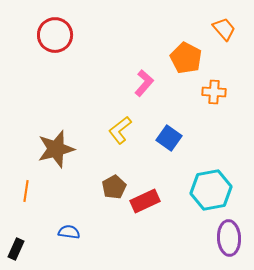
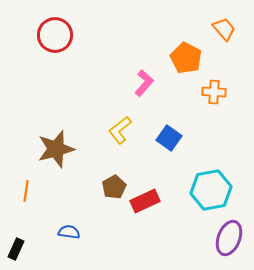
purple ellipse: rotated 24 degrees clockwise
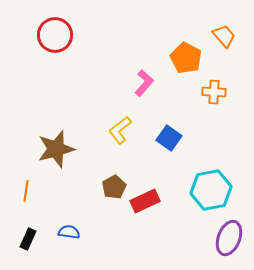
orange trapezoid: moved 7 px down
black rectangle: moved 12 px right, 10 px up
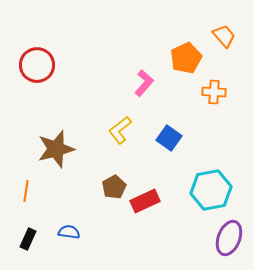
red circle: moved 18 px left, 30 px down
orange pentagon: rotated 20 degrees clockwise
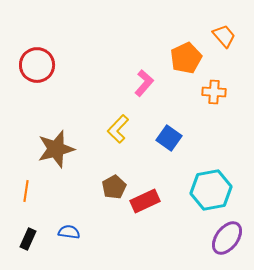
yellow L-shape: moved 2 px left, 1 px up; rotated 8 degrees counterclockwise
purple ellipse: moved 2 px left; rotated 16 degrees clockwise
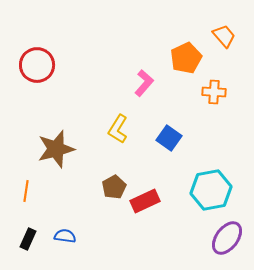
yellow L-shape: rotated 12 degrees counterclockwise
blue semicircle: moved 4 px left, 4 px down
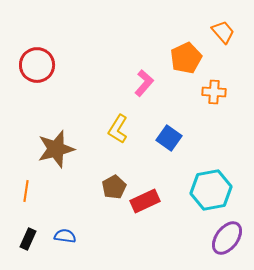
orange trapezoid: moved 1 px left, 4 px up
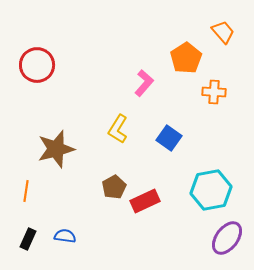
orange pentagon: rotated 8 degrees counterclockwise
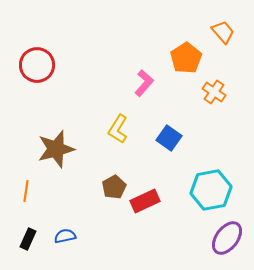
orange cross: rotated 30 degrees clockwise
blue semicircle: rotated 20 degrees counterclockwise
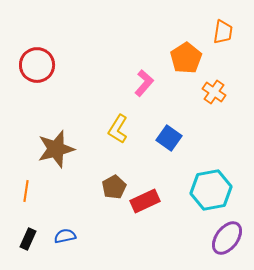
orange trapezoid: rotated 50 degrees clockwise
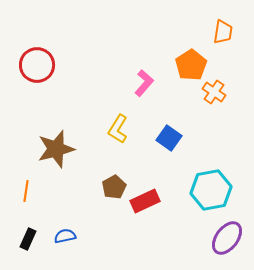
orange pentagon: moved 5 px right, 7 px down
